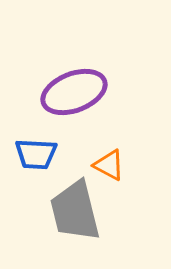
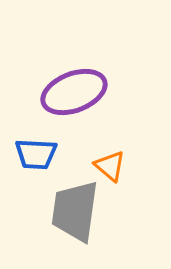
orange triangle: moved 1 px right, 1 px down; rotated 12 degrees clockwise
gray trapezoid: rotated 22 degrees clockwise
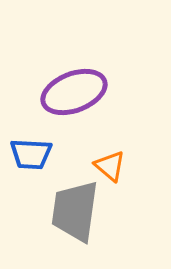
blue trapezoid: moved 5 px left
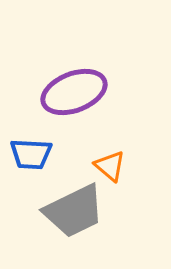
gray trapezoid: moved 1 px left; rotated 124 degrees counterclockwise
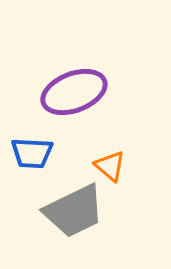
blue trapezoid: moved 1 px right, 1 px up
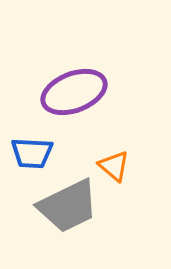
orange triangle: moved 4 px right
gray trapezoid: moved 6 px left, 5 px up
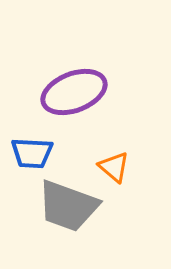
orange triangle: moved 1 px down
gray trapezoid: rotated 46 degrees clockwise
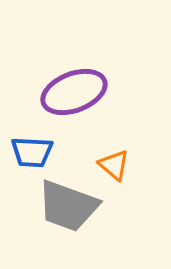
blue trapezoid: moved 1 px up
orange triangle: moved 2 px up
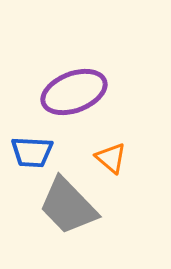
orange triangle: moved 3 px left, 7 px up
gray trapezoid: rotated 26 degrees clockwise
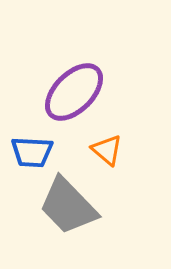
purple ellipse: rotated 24 degrees counterclockwise
orange triangle: moved 4 px left, 8 px up
